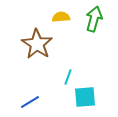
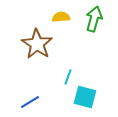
cyan square: rotated 20 degrees clockwise
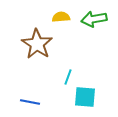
green arrow: rotated 115 degrees counterclockwise
cyan square: rotated 10 degrees counterclockwise
blue line: rotated 42 degrees clockwise
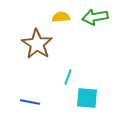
green arrow: moved 1 px right, 2 px up
cyan square: moved 2 px right, 1 px down
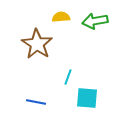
green arrow: moved 4 px down
blue line: moved 6 px right
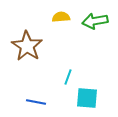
brown star: moved 10 px left, 2 px down
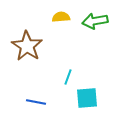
cyan square: rotated 10 degrees counterclockwise
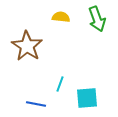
yellow semicircle: rotated 12 degrees clockwise
green arrow: moved 2 px right, 2 px up; rotated 100 degrees counterclockwise
cyan line: moved 8 px left, 7 px down
blue line: moved 2 px down
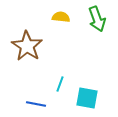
cyan square: rotated 15 degrees clockwise
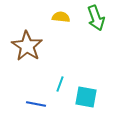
green arrow: moved 1 px left, 1 px up
cyan square: moved 1 px left, 1 px up
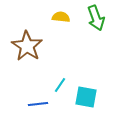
cyan line: moved 1 px down; rotated 14 degrees clockwise
blue line: moved 2 px right; rotated 18 degrees counterclockwise
